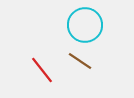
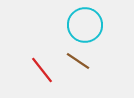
brown line: moved 2 px left
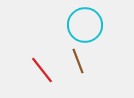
brown line: rotated 35 degrees clockwise
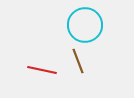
red line: rotated 40 degrees counterclockwise
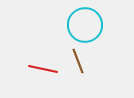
red line: moved 1 px right, 1 px up
